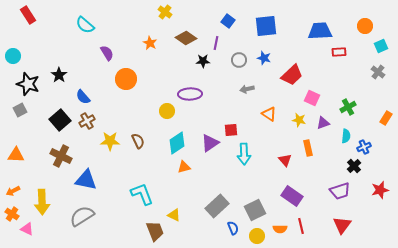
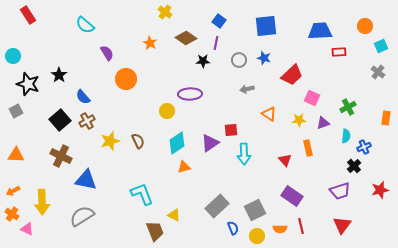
blue square at (228, 21): moved 9 px left
gray square at (20, 110): moved 4 px left, 1 px down
orange rectangle at (386, 118): rotated 24 degrees counterclockwise
yellow star at (299, 120): rotated 16 degrees counterclockwise
yellow star at (110, 141): rotated 18 degrees counterclockwise
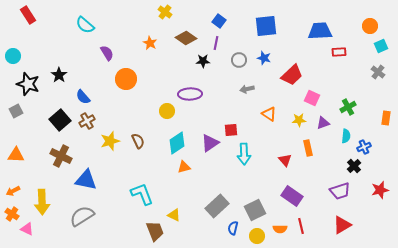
orange circle at (365, 26): moved 5 px right
red triangle at (342, 225): rotated 24 degrees clockwise
blue semicircle at (233, 228): rotated 144 degrees counterclockwise
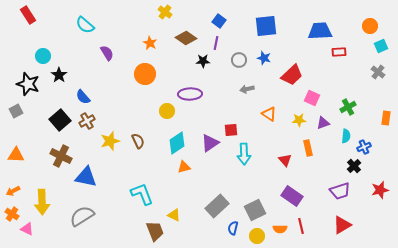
cyan circle at (13, 56): moved 30 px right
orange circle at (126, 79): moved 19 px right, 5 px up
blue triangle at (86, 180): moved 3 px up
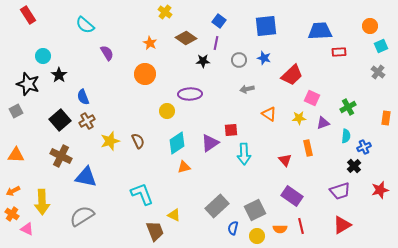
blue semicircle at (83, 97): rotated 21 degrees clockwise
yellow star at (299, 120): moved 2 px up
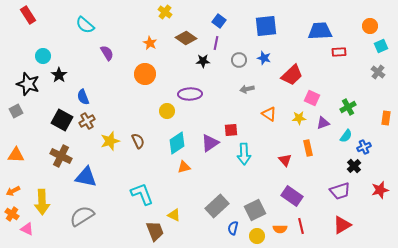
black square at (60, 120): moved 2 px right; rotated 20 degrees counterclockwise
cyan semicircle at (346, 136): rotated 32 degrees clockwise
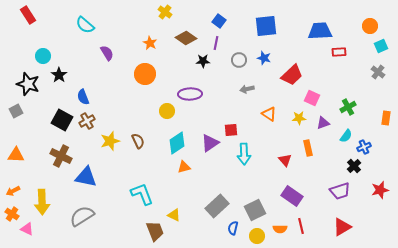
red triangle at (342, 225): moved 2 px down
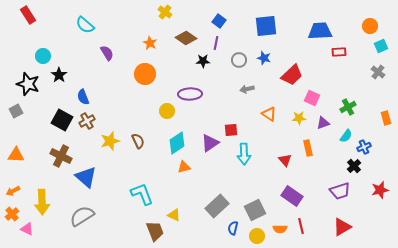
orange rectangle at (386, 118): rotated 24 degrees counterclockwise
blue triangle at (86, 177): rotated 30 degrees clockwise
orange cross at (12, 214): rotated 16 degrees clockwise
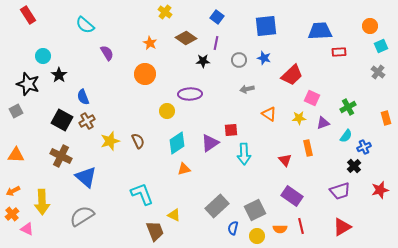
blue square at (219, 21): moved 2 px left, 4 px up
orange triangle at (184, 167): moved 2 px down
